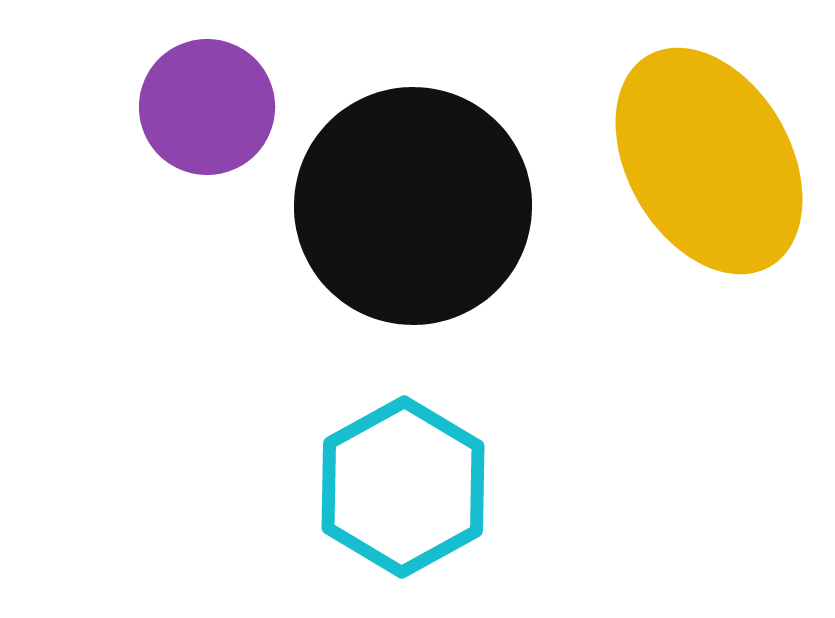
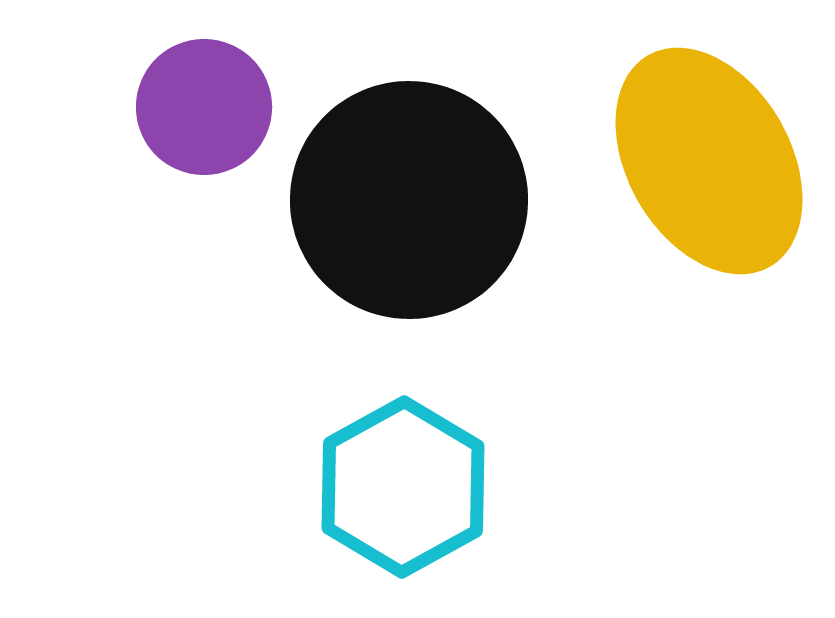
purple circle: moved 3 px left
black circle: moved 4 px left, 6 px up
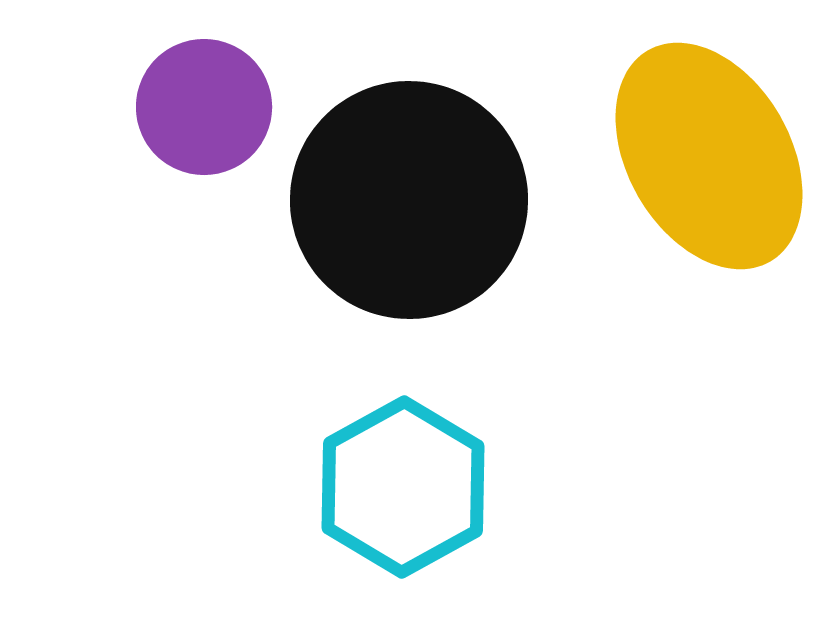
yellow ellipse: moved 5 px up
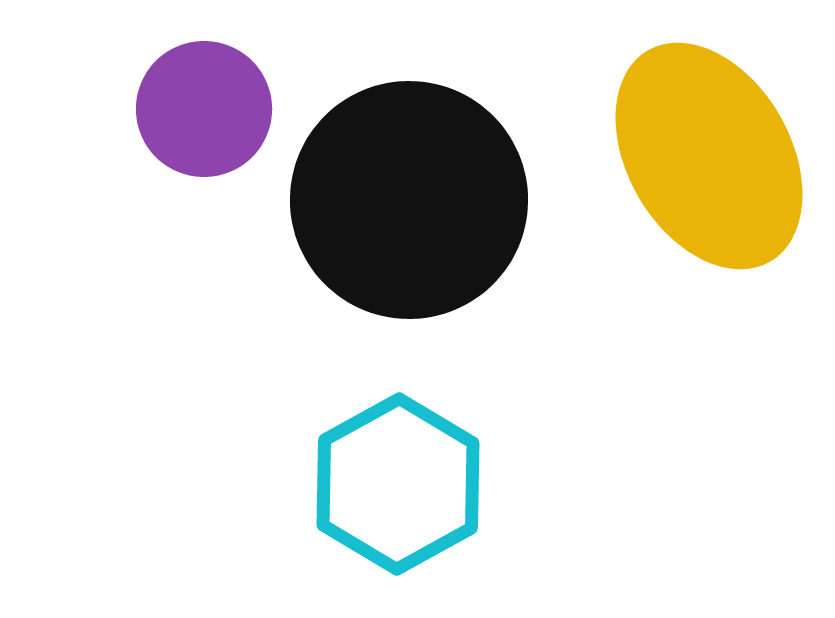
purple circle: moved 2 px down
cyan hexagon: moved 5 px left, 3 px up
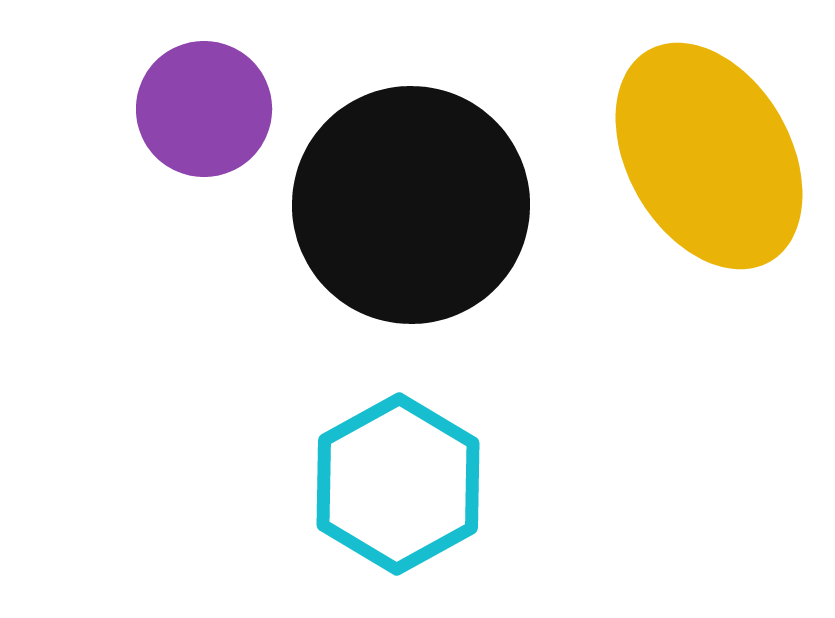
black circle: moved 2 px right, 5 px down
